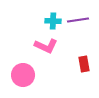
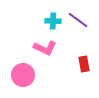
purple line: rotated 45 degrees clockwise
pink L-shape: moved 1 px left, 2 px down
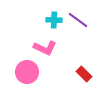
cyan cross: moved 1 px right, 1 px up
red rectangle: moved 10 px down; rotated 35 degrees counterclockwise
pink circle: moved 4 px right, 3 px up
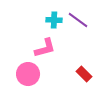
pink L-shape: rotated 40 degrees counterclockwise
pink circle: moved 1 px right, 2 px down
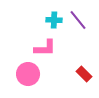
purple line: rotated 15 degrees clockwise
pink L-shape: rotated 15 degrees clockwise
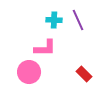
purple line: rotated 15 degrees clockwise
pink circle: moved 1 px right, 2 px up
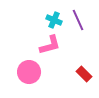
cyan cross: rotated 21 degrees clockwise
pink L-shape: moved 5 px right, 3 px up; rotated 15 degrees counterclockwise
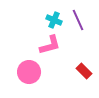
red rectangle: moved 3 px up
